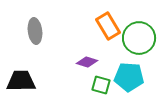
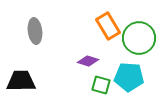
purple diamond: moved 1 px right, 1 px up
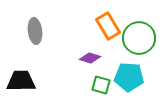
purple diamond: moved 2 px right, 3 px up
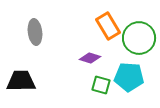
gray ellipse: moved 1 px down
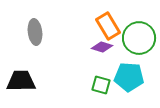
purple diamond: moved 12 px right, 11 px up
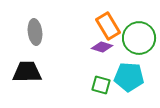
black trapezoid: moved 6 px right, 9 px up
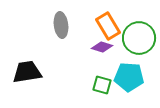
gray ellipse: moved 26 px right, 7 px up
black trapezoid: rotated 8 degrees counterclockwise
green square: moved 1 px right
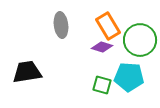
green circle: moved 1 px right, 2 px down
